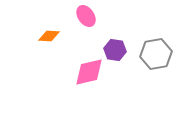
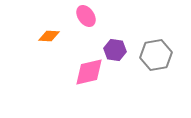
gray hexagon: moved 1 px down
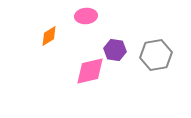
pink ellipse: rotated 60 degrees counterclockwise
orange diamond: rotated 35 degrees counterclockwise
pink diamond: moved 1 px right, 1 px up
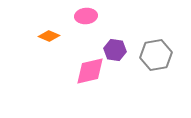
orange diamond: rotated 55 degrees clockwise
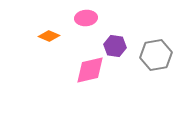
pink ellipse: moved 2 px down
purple hexagon: moved 4 px up
pink diamond: moved 1 px up
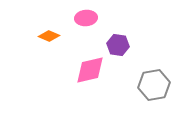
purple hexagon: moved 3 px right, 1 px up
gray hexagon: moved 2 px left, 30 px down
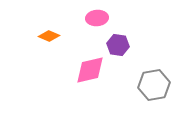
pink ellipse: moved 11 px right
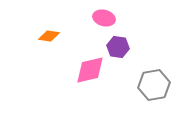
pink ellipse: moved 7 px right; rotated 20 degrees clockwise
orange diamond: rotated 15 degrees counterclockwise
purple hexagon: moved 2 px down
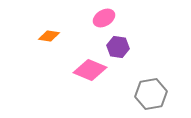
pink ellipse: rotated 45 degrees counterclockwise
pink diamond: rotated 36 degrees clockwise
gray hexagon: moved 3 px left, 9 px down
